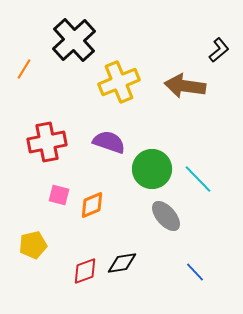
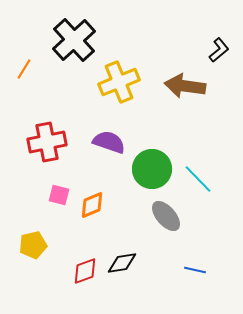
blue line: moved 2 px up; rotated 35 degrees counterclockwise
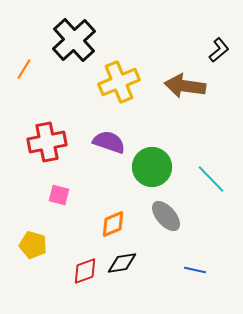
green circle: moved 2 px up
cyan line: moved 13 px right
orange diamond: moved 21 px right, 19 px down
yellow pentagon: rotated 28 degrees clockwise
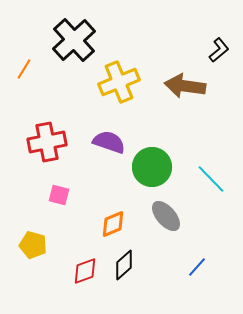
black diamond: moved 2 px right, 2 px down; rotated 32 degrees counterclockwise
blue line: moved 2 px right, 3 px up; rotated 60 degrees counterclockwise
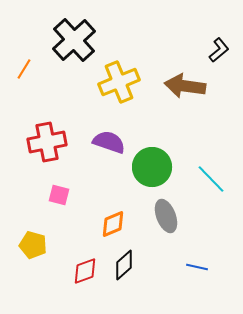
gray ellipse: rotated 20 degrees clockwise
blue line: rotated 60 degrees clockwise
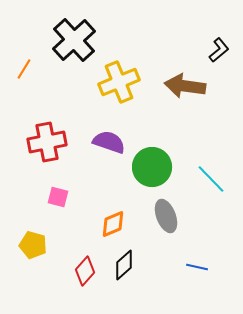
pink square: moved 1 px left, 2 px down
red diamond: rotated 28 degrees counterclockwise
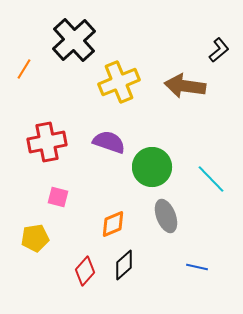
yellow pentagon: moved 2 px right, 7 px up; rotated 24 degrees counterclockwise
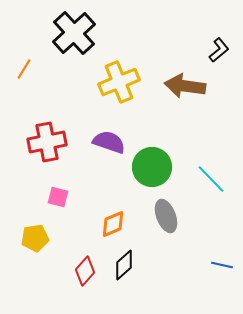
black cross: moved 7 px up
blue line: moved 25 px right, 2 px up
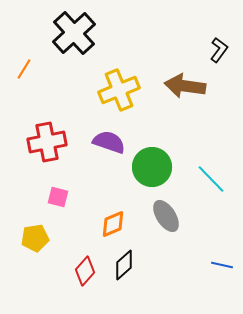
black L-shape: rotated 15 degrees counterclockwise
yellow cross: moved 8 px down
gray ellipse: rotated 12 degrees counterclockwise
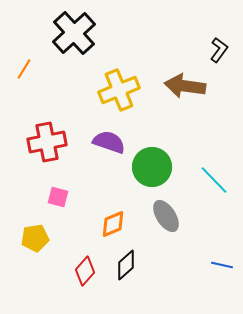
cyan line: moved 3 px right, 1 px down
black diamond: moved 2 px right
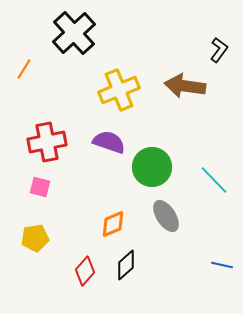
pink square: moved 18 px left, 10 px up
